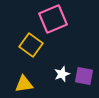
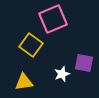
purple square: moved 13 px up
yellow triangle: moved 2 px up
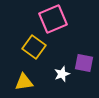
yellow square: moved 3 px right, 2 px down
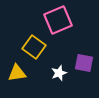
pink square: moved 5 px right, 1 px down
white star: moved 3 px left, 1 px up
yellow triangle: moved 7 px left, 9 px up
